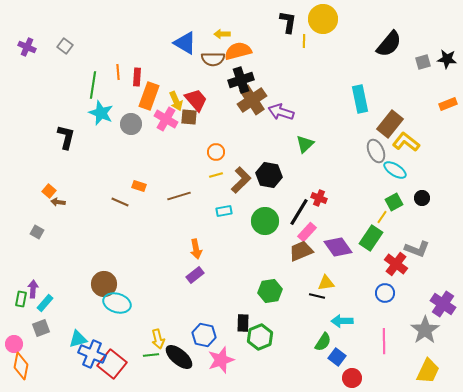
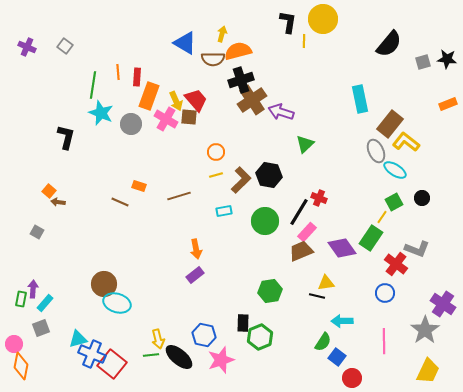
yellow arrow at (222, 34): rotated 105 degrees clockwise
purple diamond at (338, 247): moved 4 px right, 1 px down
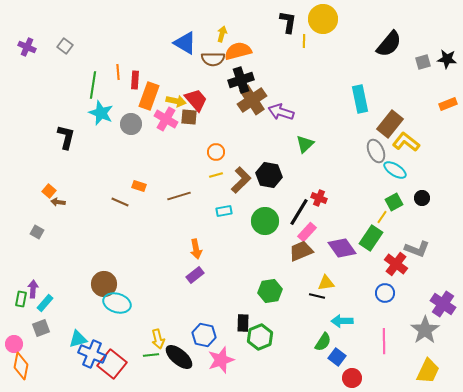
red rectangle at (137, 77): moved 2 px left, 3 px down
yellow arrow at (176, 101): rotated 54 degrees counterclockwise
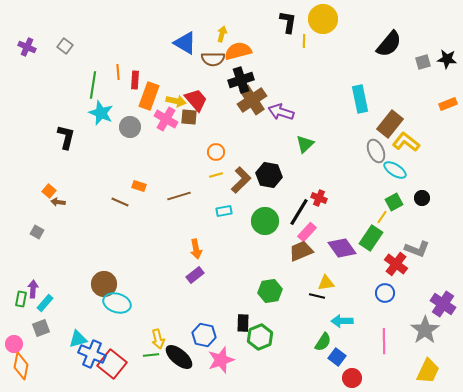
gray circle at (131, 124): moved 1 px left, 3 px down
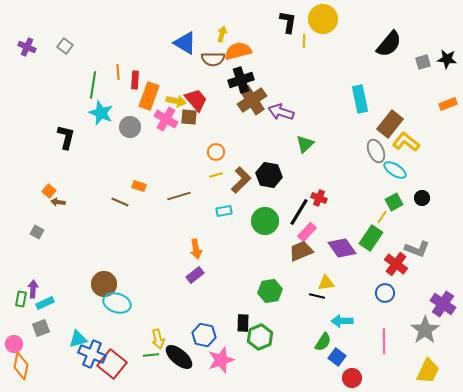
cyan rectangle at (45, 303): rotated 24 degrees clockwise
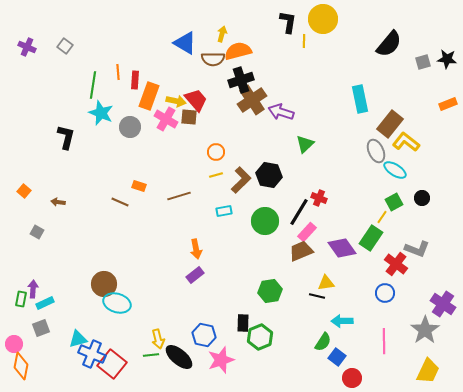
orange square at (49, 191): moved 25 px left
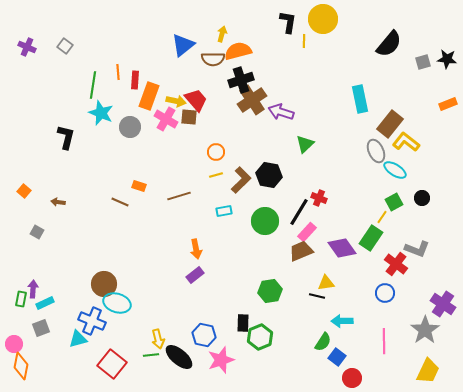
blue triangle at (185, 43): moved 2 px left, 2 px down; rotated 50 degrees clockwise
blue cross at (92, 354): moved 33 px up
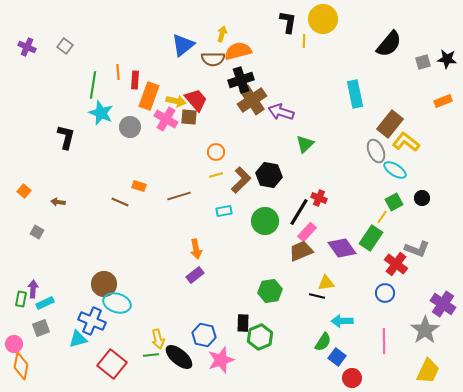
cyan rectangle at (360, 99): moved 5 px left, 5 px up
orange rectangle at (448, 104): moved 5 px left, 3 px up
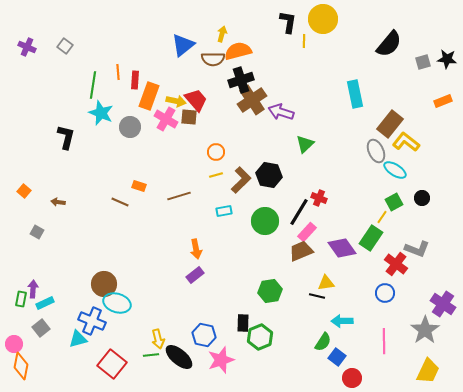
gray square at (41, 328): rotated 18 degrees counterclockwise
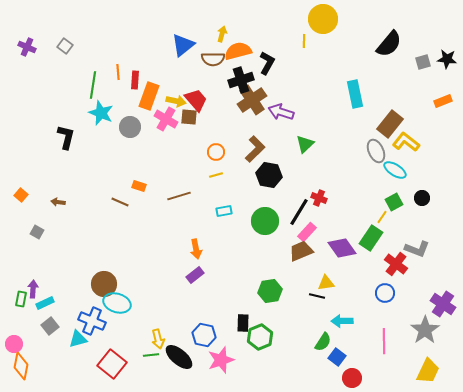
black L-shape at (288, 22): moved 21 px left, 41 px down; rotated 20 degrees clockwise
brown L-shape at (241, 180): moved 14 px right, 31 px up
orange square at (24, 191): moved 3 px left, 4 px down
gray square at (41, 328): moved 9 px right, 2 px up
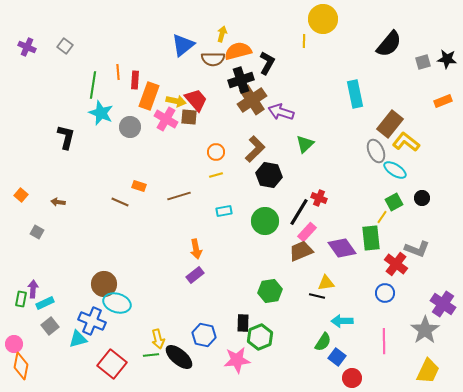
green rectangle at (371, 238): rotated 40 degrees counterclockwise
pink star at (221, 360): moved 16 px right; rotated 12 degrees clockwise
